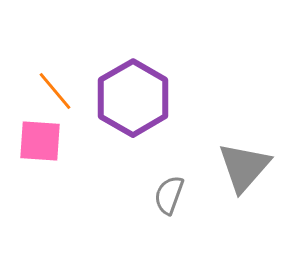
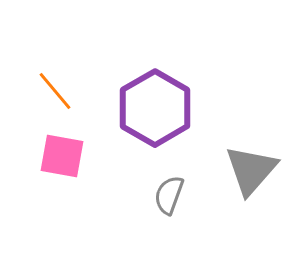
purple hexagon: moved 22 px right, 10 px down
pink square: moved 22 px right, 15 px down; rotated 6 degrees clockwise
gray triangle: moved 7 px right, 3 px down
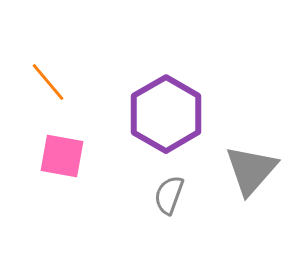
orange line: moved 7 px left, 9 px up
purple hexagon: moved 11 px right, 6 px down
